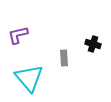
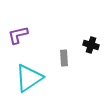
black cross: moved 2 px left, 1 px down
cyan triangle: rotated 36 degrees clockwise
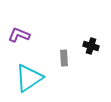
purple L-shape: moved 1 px right; rotated 35 degrees clockwise
black cross: moved 1 px down
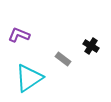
black cross: rotated 14 degrees clockwise
gray rectangle: moved 1 px left, 1 px down; rotated 49 degrees counterclockwise
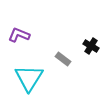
cyan triangle: rotated 24 degrees counterclockwise
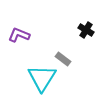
black cross: moved 5 px left, 16 px up
cyan triangle: moved 13 px right
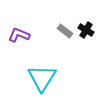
gray rectangle: moved 2 px right, 28 px up
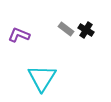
gray rectangle: moved 1 px right, 2 px up
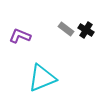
purple L-shape: moved 1 px right, 1 px down
cyan triangle: rotated 36 degrees clockwise
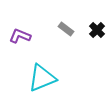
black cross: moved 11 px right; rotated 14 degrees clockwise
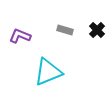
gray rectangle: moved 1 px left, 1 px down; rotated 21 degrees counterclockwise
cyan triangle: moved 6 px right, 6 px up
